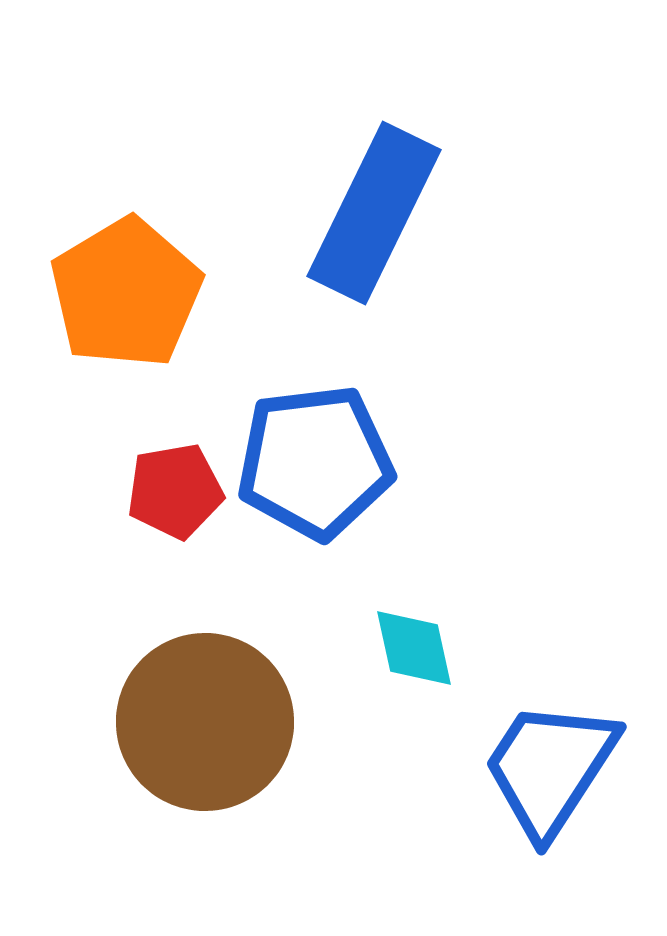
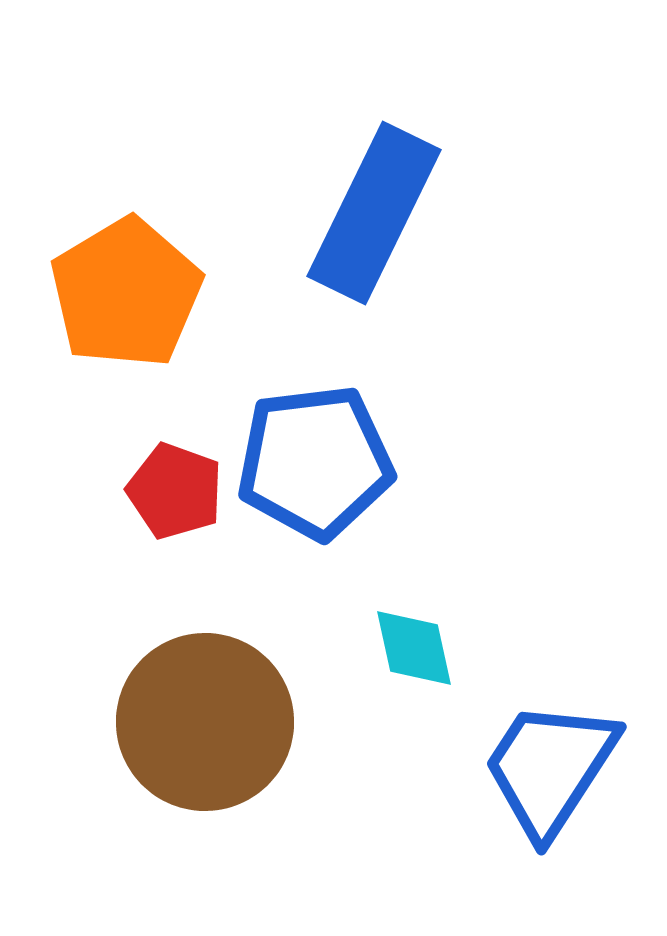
red pentagon: rotated 30 degrees clockwise
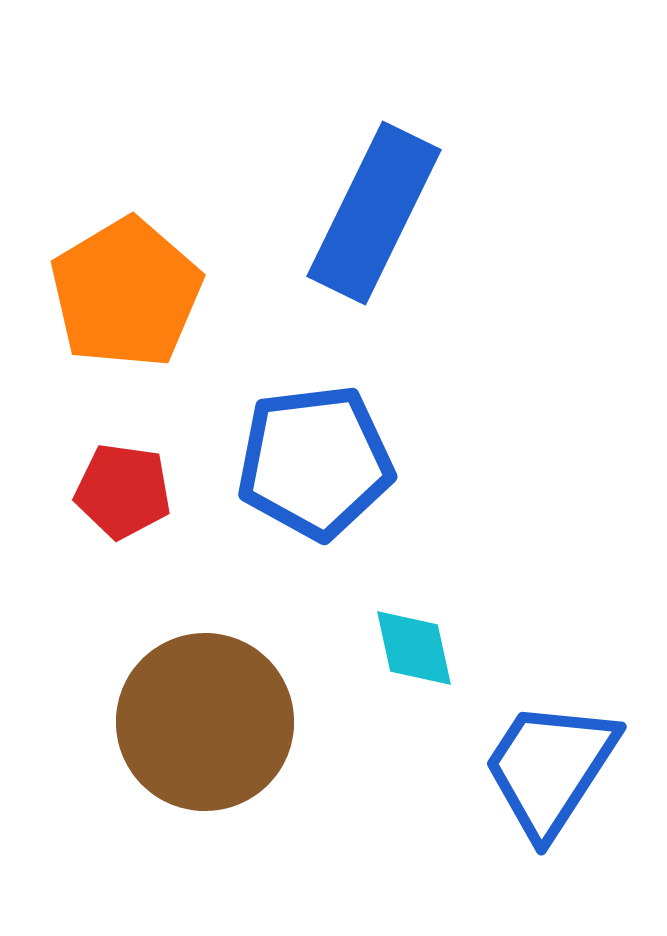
red pentagon: moved 52 px left; rotated 12 degrees counterclockwise
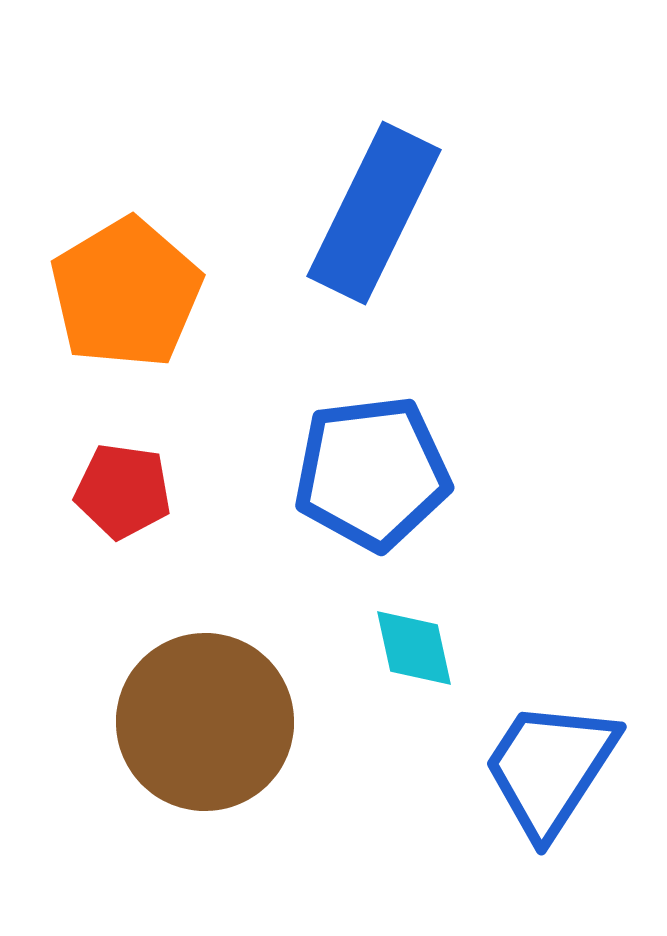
blue pentagon: moved 57 px right, 11 px down
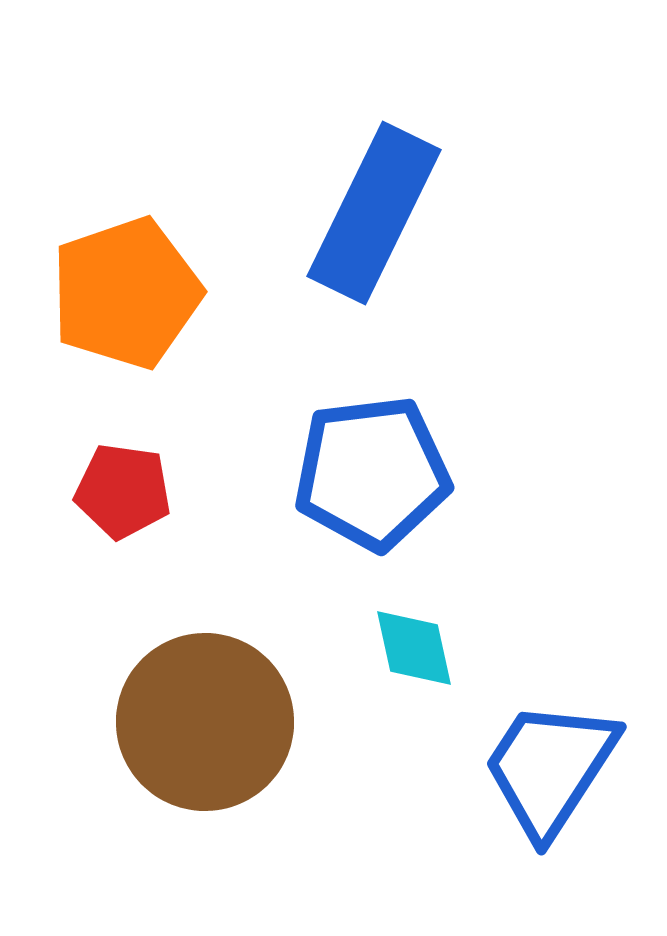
orange pentagon: rotated 12 degrees clockwise
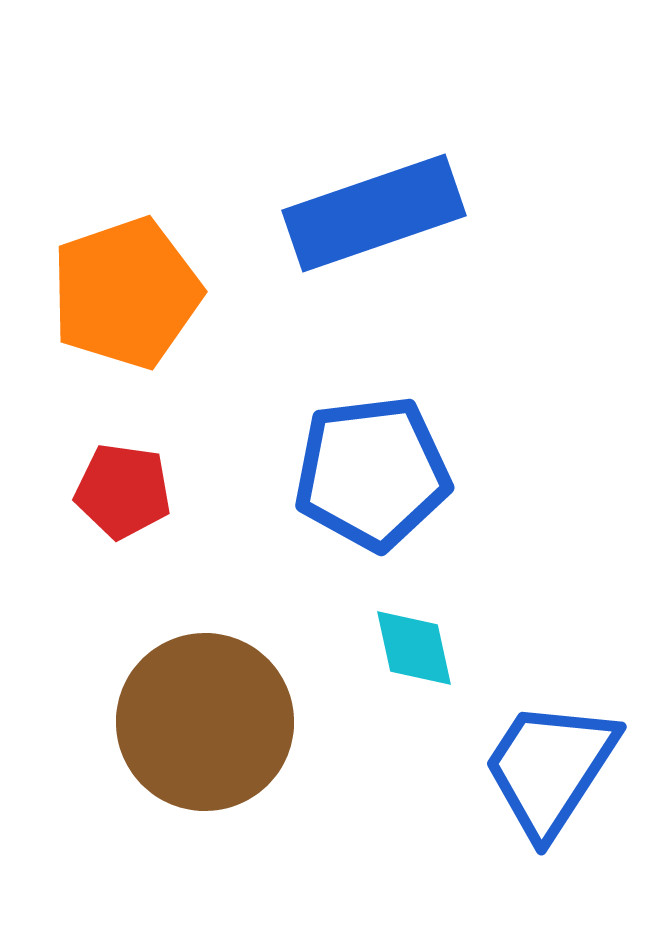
blue rectangle: rotated 45 degrees clockwise
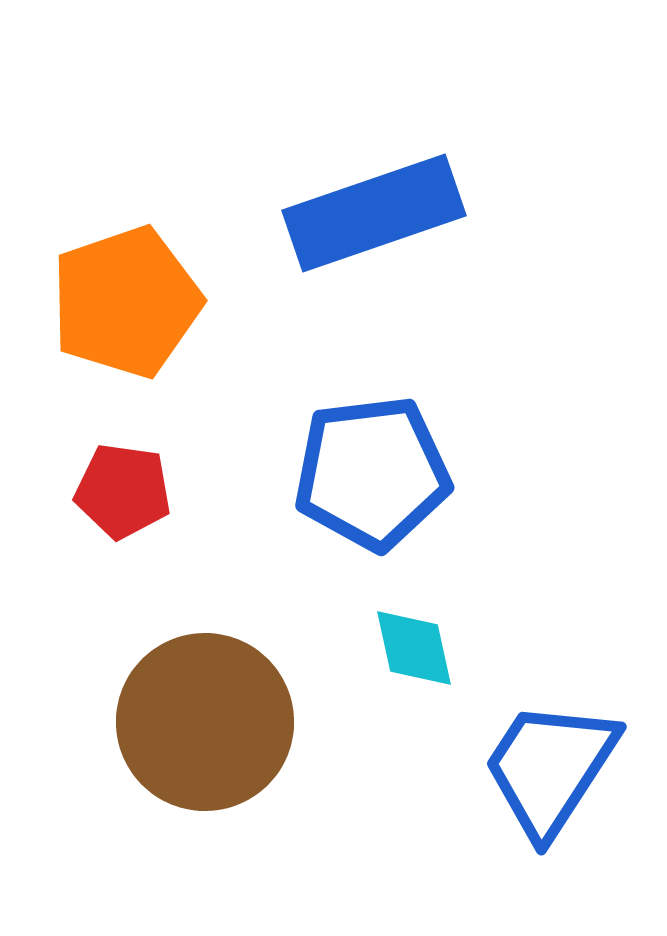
orange pentagon: moved 9 px down
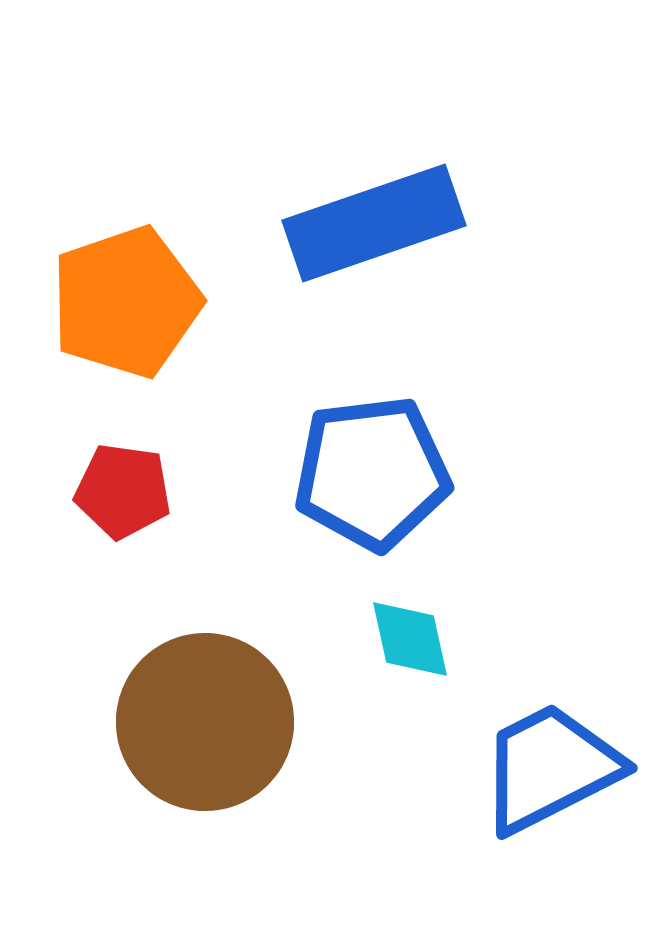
blue rectangle: moved 10 px down
cyan diamond: moved 4 px left, 9 px up
blue trapezoid: rotated 30 degrees clockwise
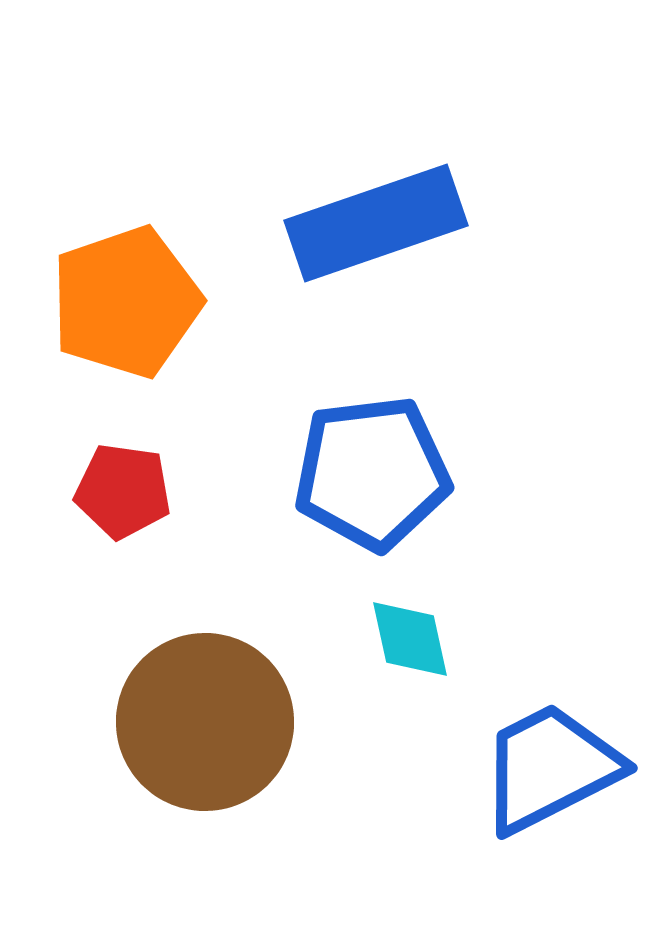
blue rectangle: moved 2 px right
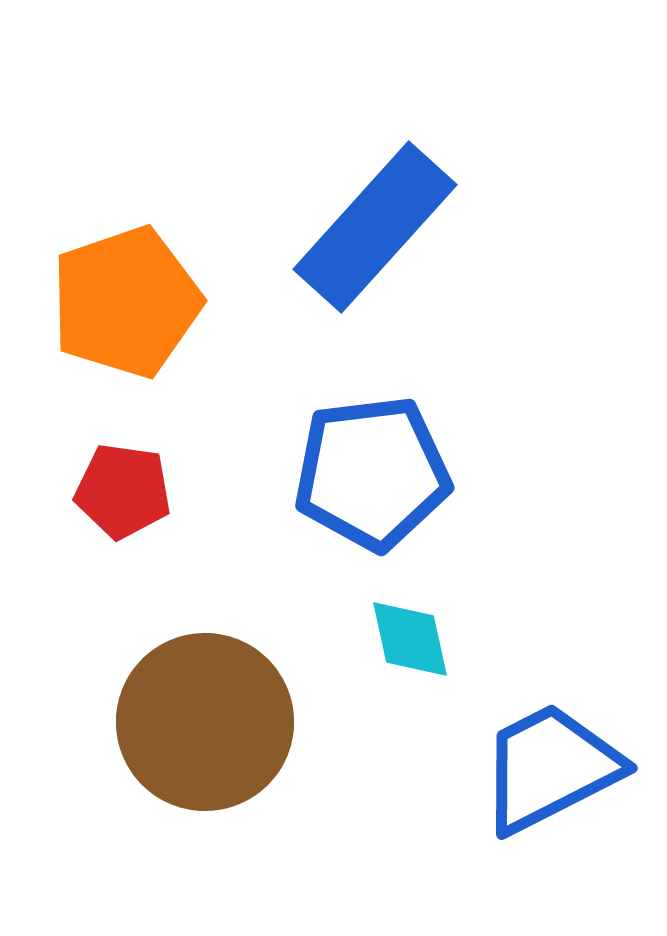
blue rectangle: moved 1 px left, 4 px down; rotated 29 degrees counterclockwise
